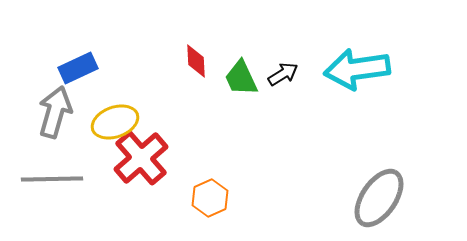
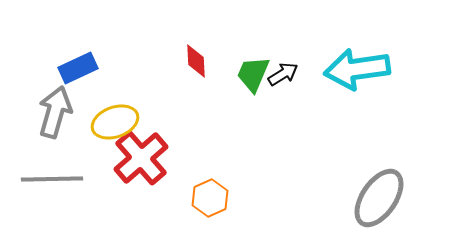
green trapezoid: moved 12 px right, 4 px up; rotated 48 degrees clockwise
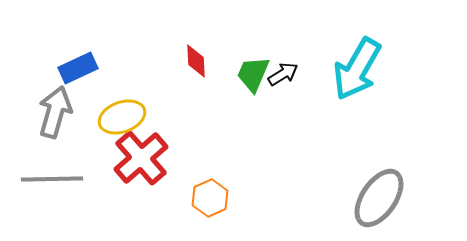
cyan arrow: rotated 52 degrees counterclockwise
yellow ellipse: moved 7 px right, 5 px up
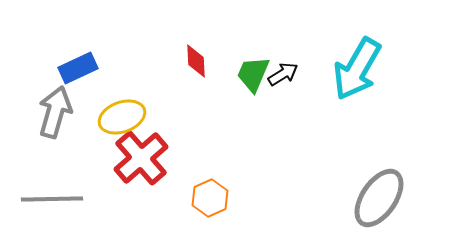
gray line: moved 20 px down
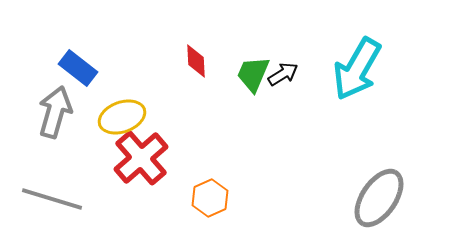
blue rectangle: rotated 63 degrees clockwise
gray line: rotated 18 degrees clockwise
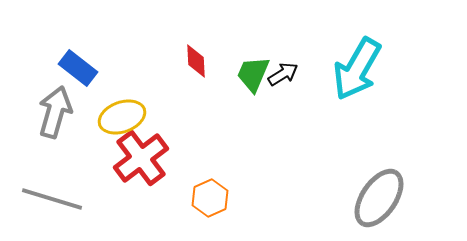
red cross: rotated 4 degrees clockwise
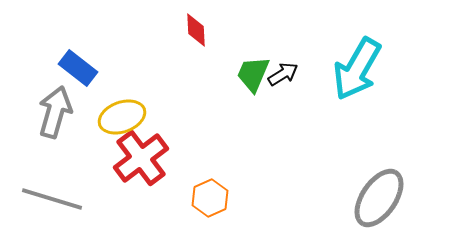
red diamond: moved 31 px up
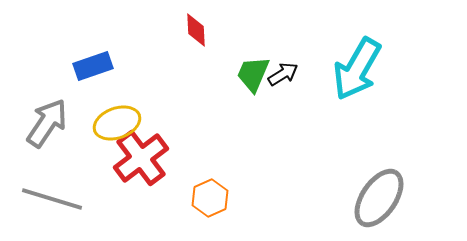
blue rectangle: moved 15 px right, 2 px up; rotated 57 degrees counterclockwise
gray arrow: moved 8 px left, 11 px down; rotated 18 degrees clockwise
yellow ellipse: moved 5 px left, 6 px down
